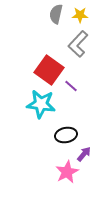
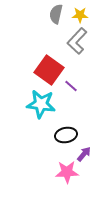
gray L-shape: moved 1 px left, 3 px up
pink star: rotated 25 degrees clockwise
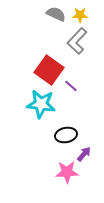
gray semicircle: rotated 102 degrees clockwise
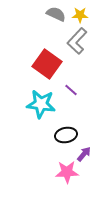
red square: moved 2 px left, 6 px up
purple line: moved 4 px down
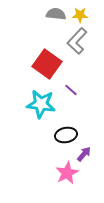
gray semicircle: rotated 18 degrees counterclockwise
pink star: moved 1 px down; rotated 25 degrees counterclockwise
